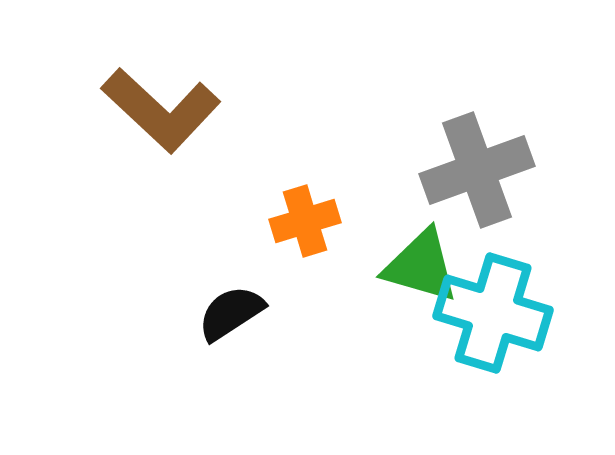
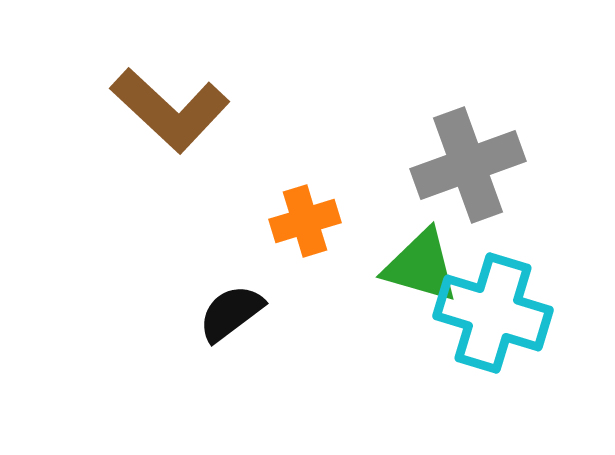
brown L-shape: moved 9 px right
gray cross: moved 9 px left, 5 px up
black semicircle: rotated 4 degrees counterclockwise
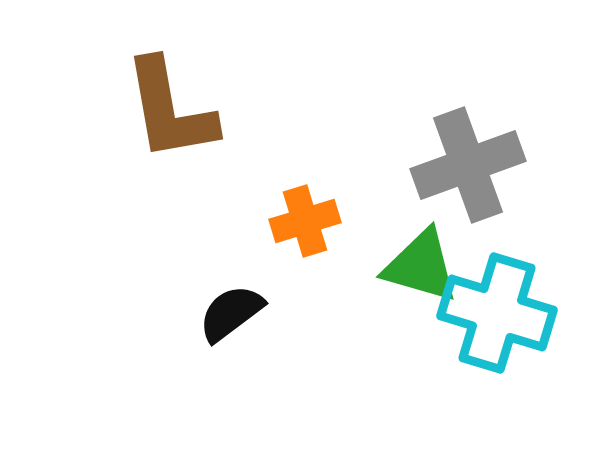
brown L-shape: rotated 37 degrees clockwise
cyan cross: moved 4 px right
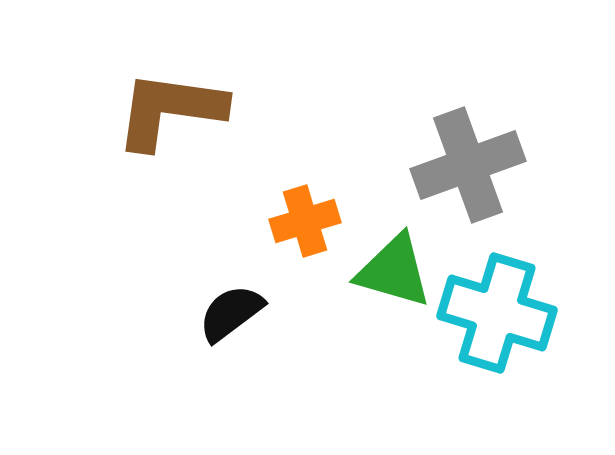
brown L-shape: rotated 108 degrees clockwise
green triangle: moved 27 px left, 5 px down
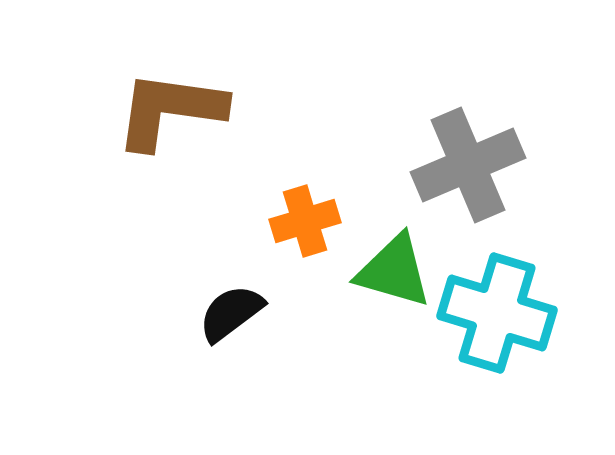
gray cross: rotated 3 degrees counterclockwise
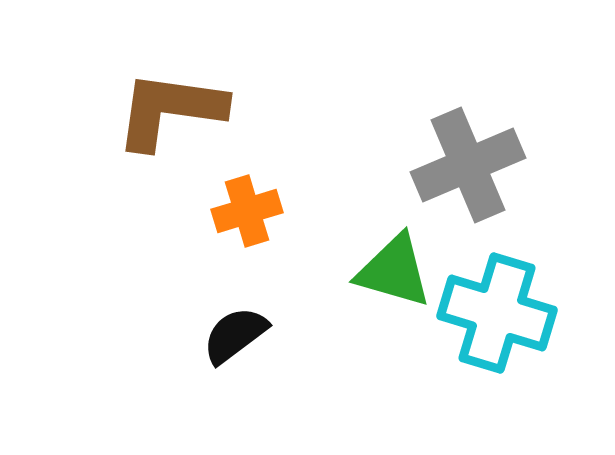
orange cross: moved 58 px left, 10 px up
black semicircle: moved 4 px right, 22 px down
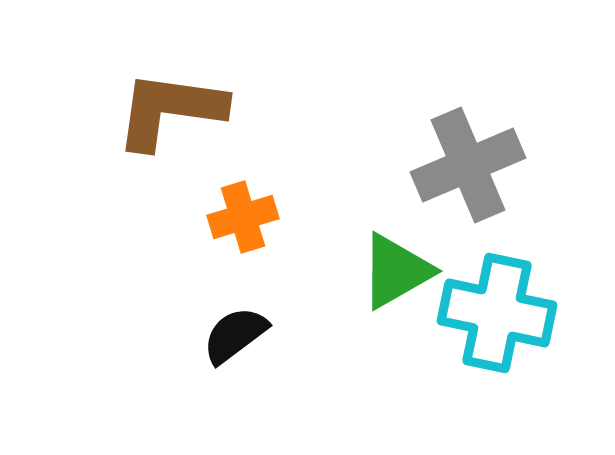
orange cross: moved 4 px left, 6 px down
green triangle: moved 2 px right; rotated 46 degrees counterclockwise
cyan cross: rotated 5 degrees counterclockwise
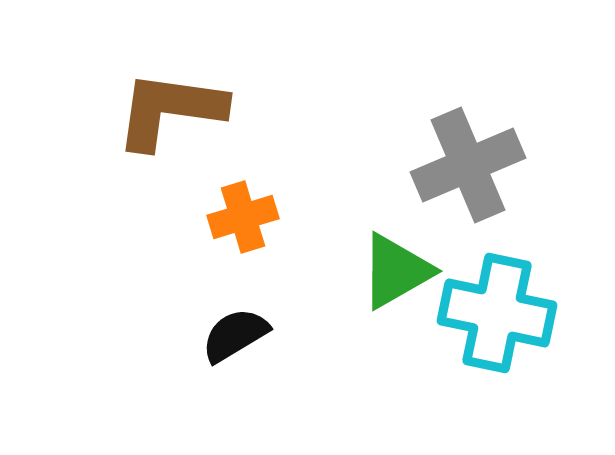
black semicircle: rotated 6 degrees clockwise
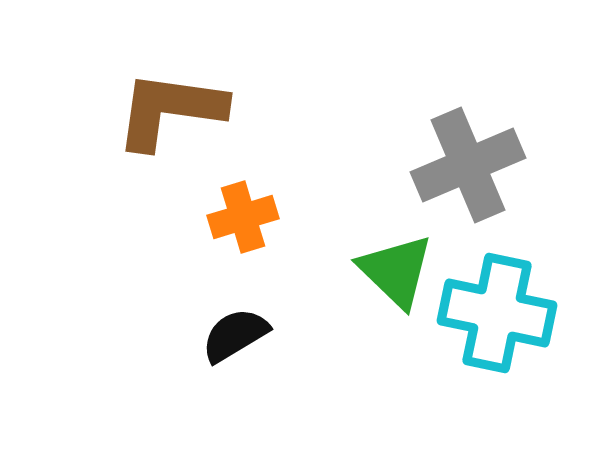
green triangle: rotated 46 degrees counterclockwise
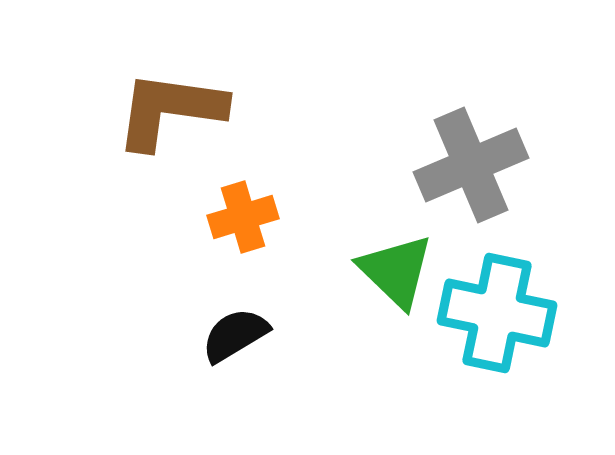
gray cross: moved 3 px right
